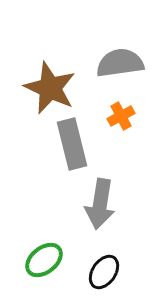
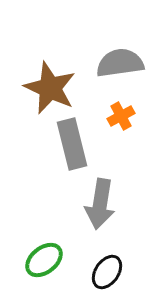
black ellipse: moved 3 px right
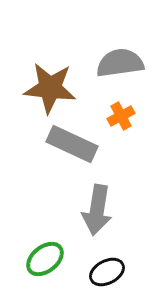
brown star: rotated 18 degrees counterclockwise
gray rectangle: rotated 51 degrees counterclockwise
gray arrow: moved 3 px left, 6 px down
green ellipse: moved 1 px right, 1 px up
black ellipse: rotated 28 degrees clockwise
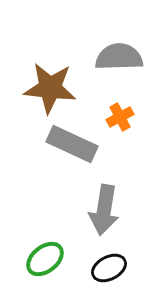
gray semicircle: moved 1 px left, 6 px up; rotated 6 degrees clockwise
orange cross: moved 1 px left, 1 px down
gray arrow: moved 7 px right
black ellipse: moved 2 px right, 4 px up
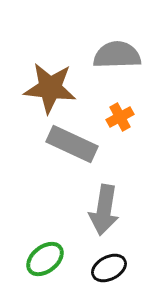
gray semicircle: moved 2 px left, 2 px up
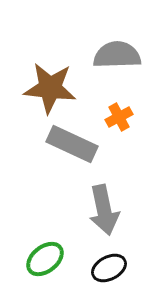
orange cross: moved 1 px left
gray arrow: rotated 21 degrees counterclockwise
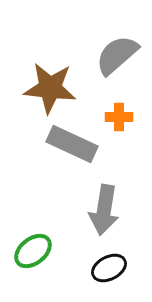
gray semicircle: rotated 39 degrees counterclockwise
orange cross: rotated 28 degrees clockwise
gray arrow: rotated 21 degrees clockwise
green ellipse: moved 12 px left, 8 px up
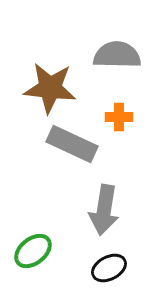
gray semicircle: rotated 42 degrees clockwise
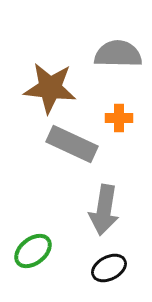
gray semicircle: moved 1 px right, 1 px up
orange cross: moved 1 px down
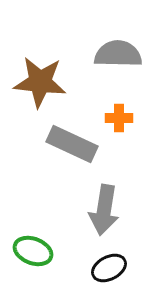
brown star: moved 10 px left, 6 px up
green ellipse: rotated 60 degrees clockwise
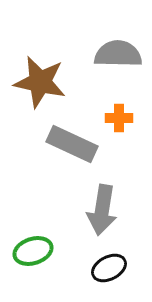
brown star: rotated 6 degrees clockwise
gray arrow: moved 2 px left
green ellipse: rotated 39 degrees counterclockwise
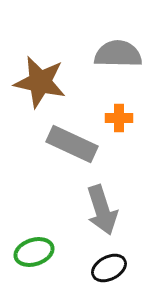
gray arrow: rotated 27 degrees counterclockwise
green ellipse: moved 1 px right, 1 px down
